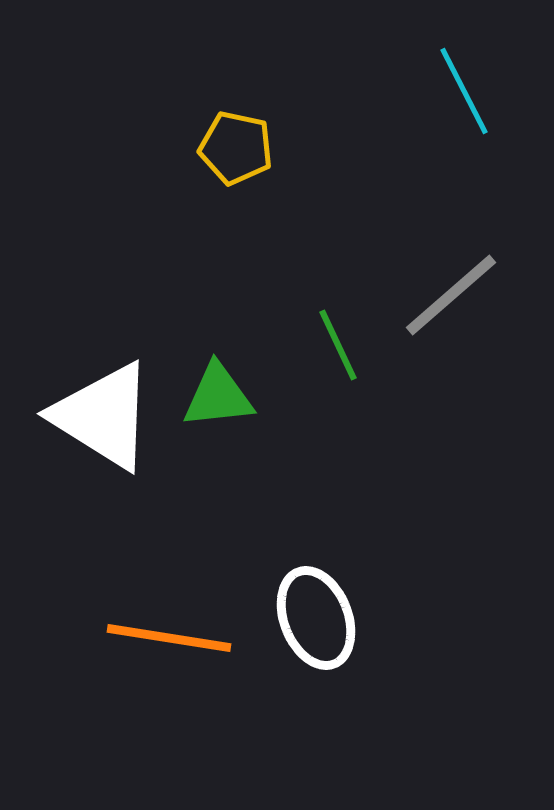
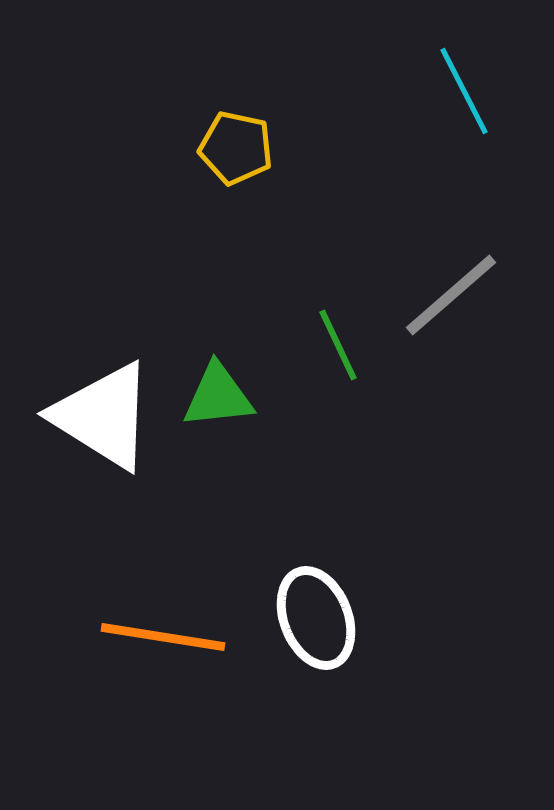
orange line: moved 6 px left, 1 px up
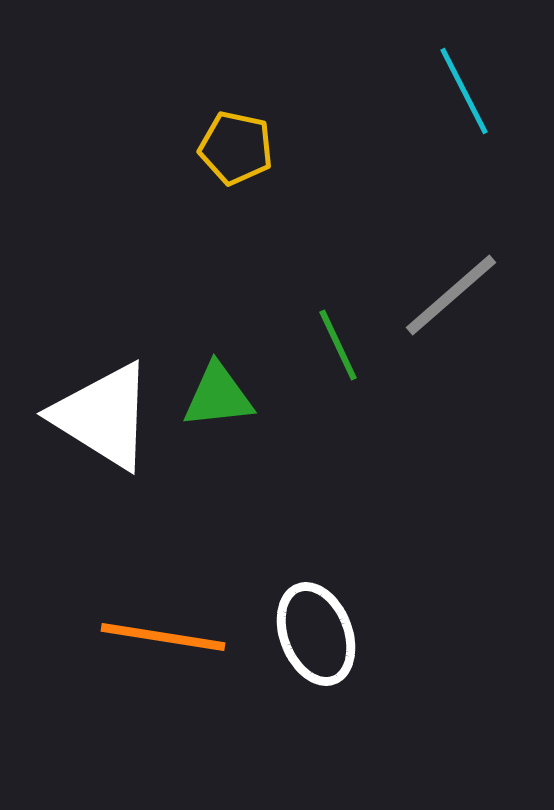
white ellipse: moved 16 px down
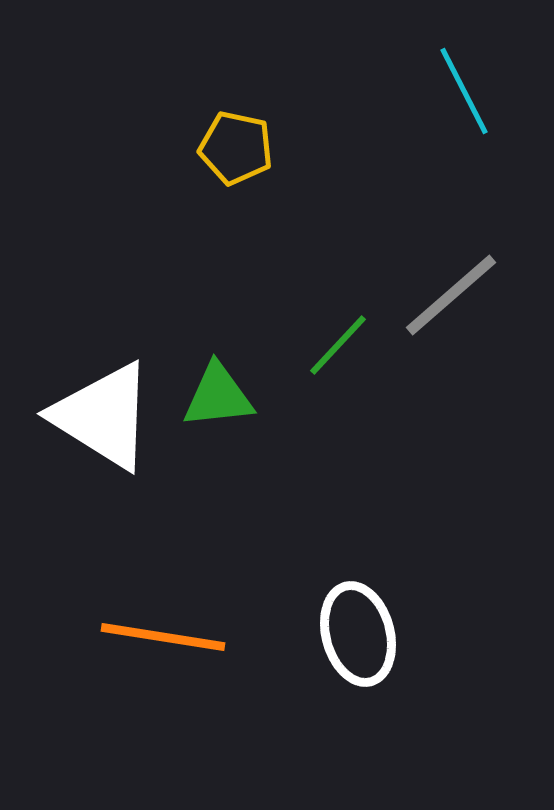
green line: rotated 68 degrees clockwise
white ellipse: moved 42 px right; rotated 6 degrees clockwise
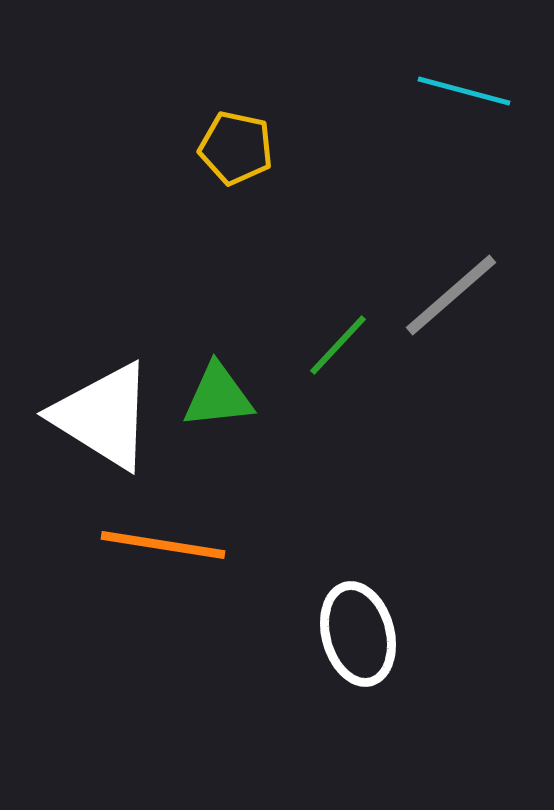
cyan line: rotated 48 degrees counterclockwise
orange line: moved 92 px up
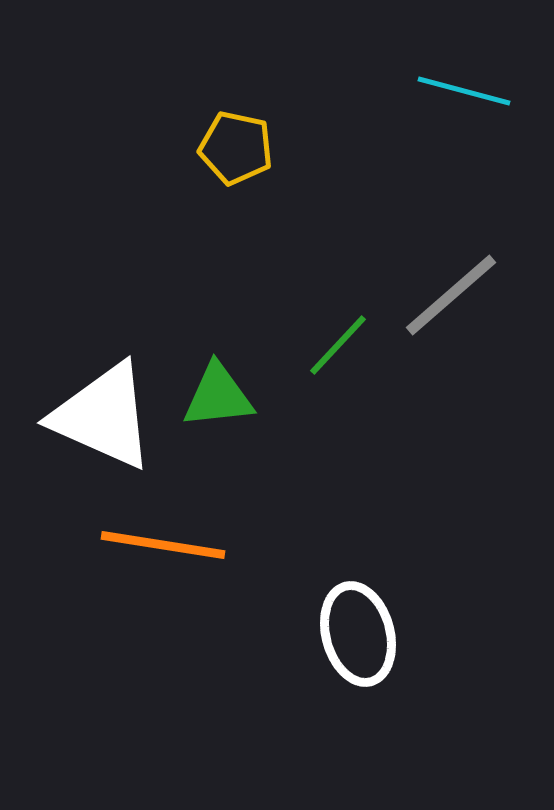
white triangle: rotated 8 degrees counterclockwise
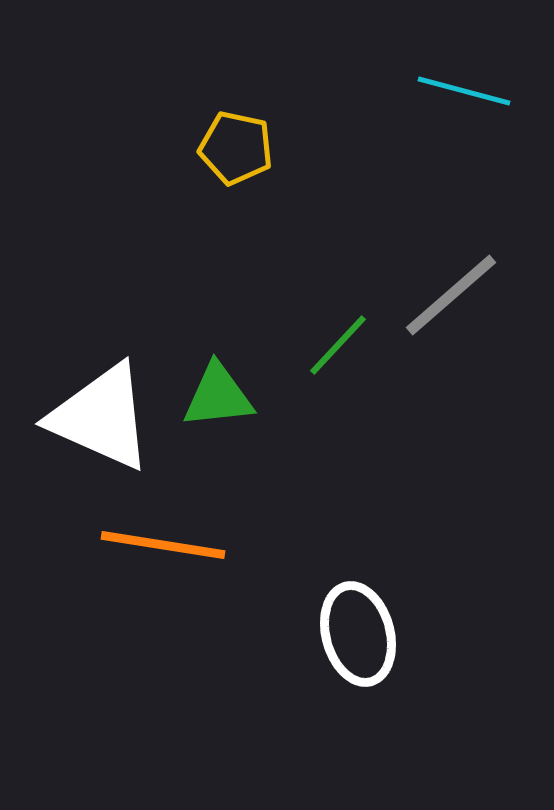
white triangle: moved 2 px left, 1 px down
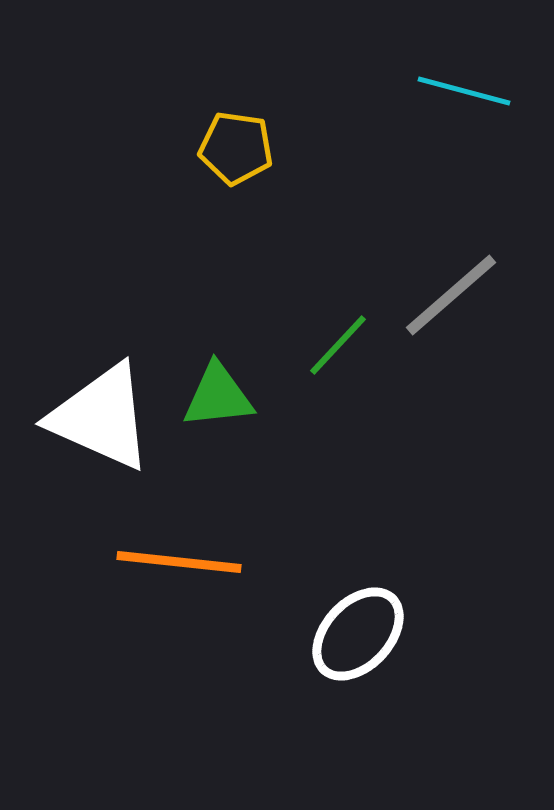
yellow pentagon: rotated 4 degrees counterclockwise
orange line: moved 16 px right, 17 px down; rotated 3 degrees counterclockwise
white ellipse: rotated 58 degrees clockwise
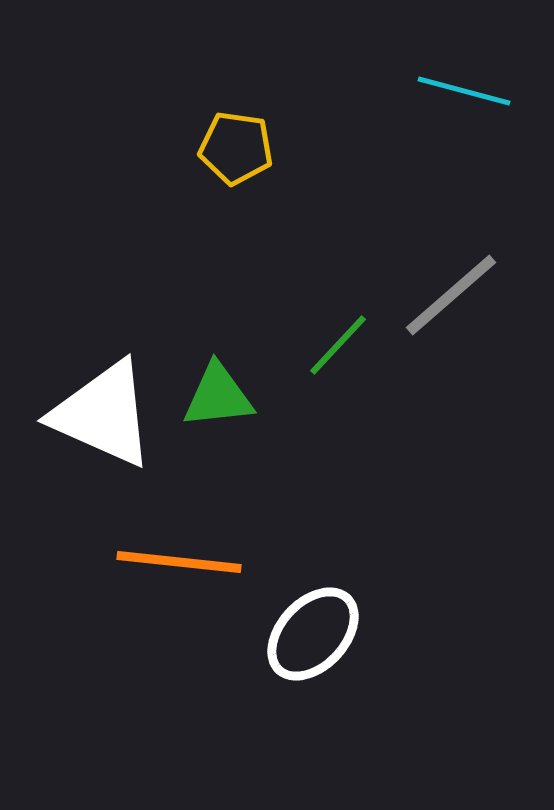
white triangle: moved 2 px right, 3 px up
white ellipse: moved 45 px left
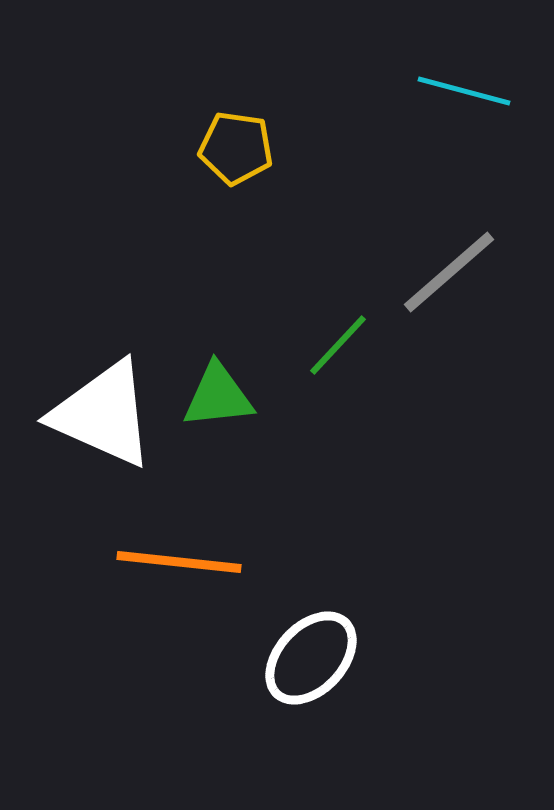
gray line: moved 2 px left, 23 px up
white ellipse: moved 2 px left, 24 px down
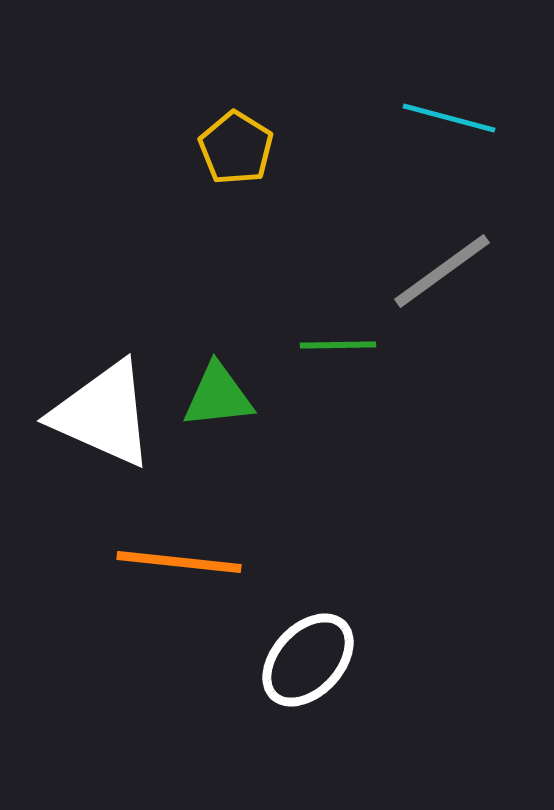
cyan line: moved 15 px left, 27 px down
yellow pentagon: rotated 24 degrees clockwise
gray line: moved 7 px left, 1 px up; rotated 5 degrees clockwise
green line: rotated 46 degrees clockwise
white ellipse: moved 3 px left, 2 px down
